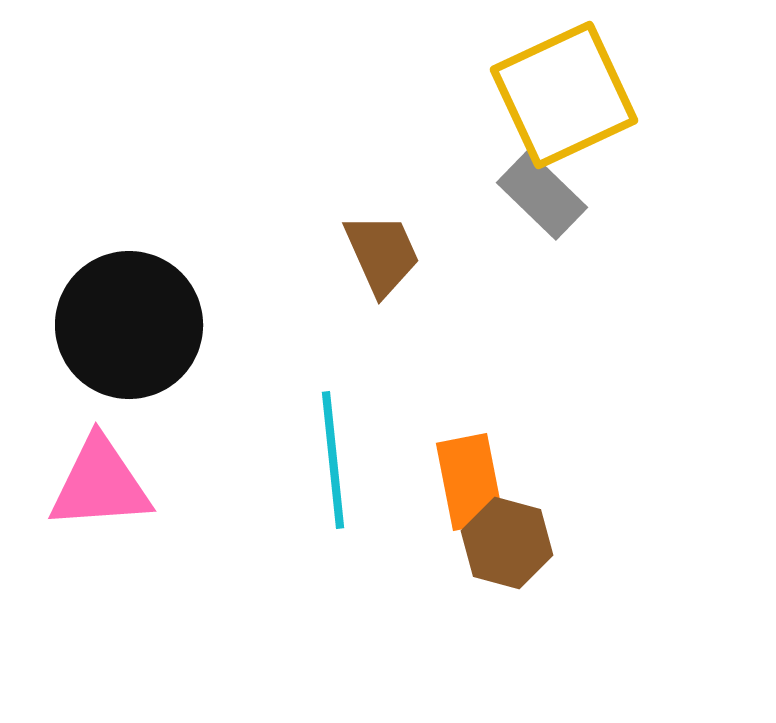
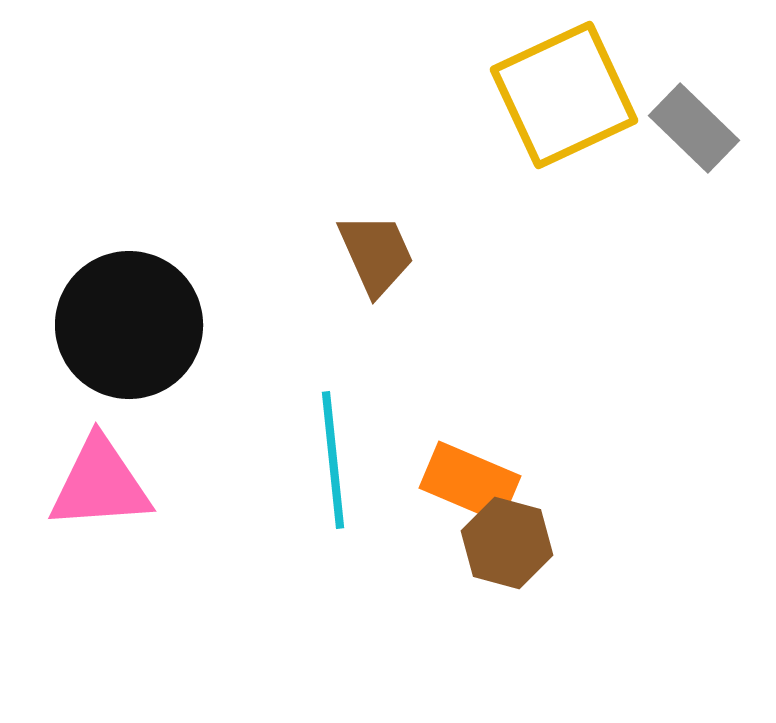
gray rectangle: moved 152 px right, 67 px up
brown trapezoid: moved 6 px left
orange rectangle: rotated 56 degrees counterclockwise
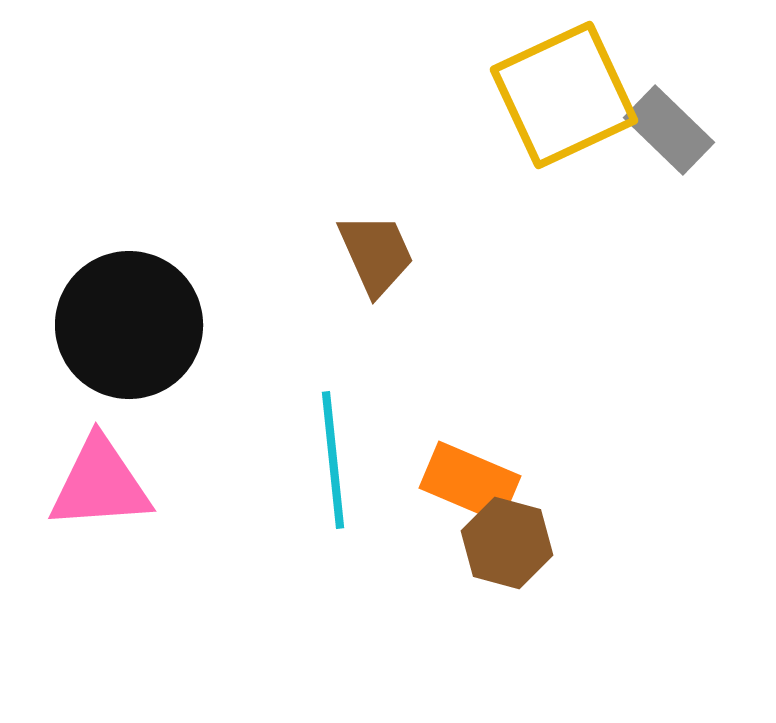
gray rectangle: moved 25 px left, 2 px down
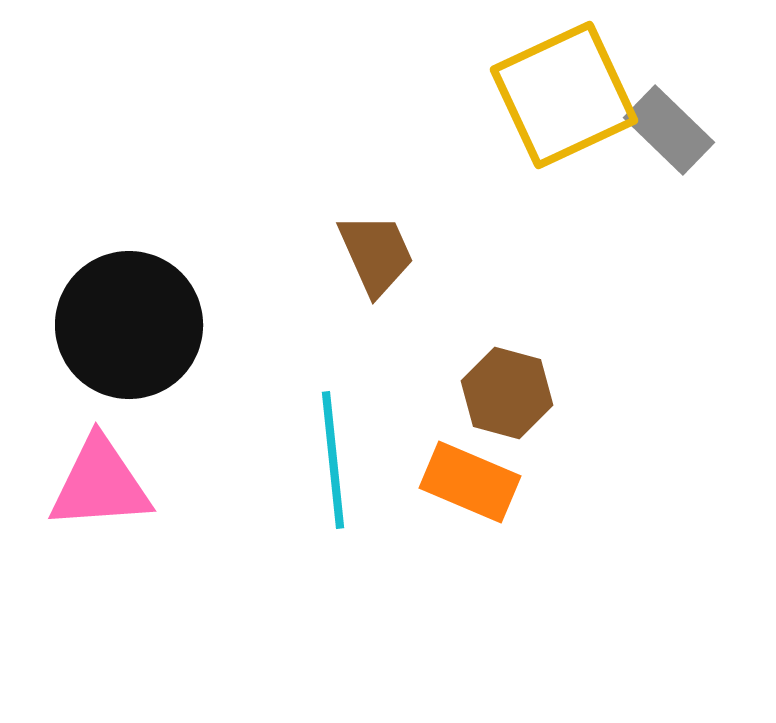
brown hexagon: moved 150 px up
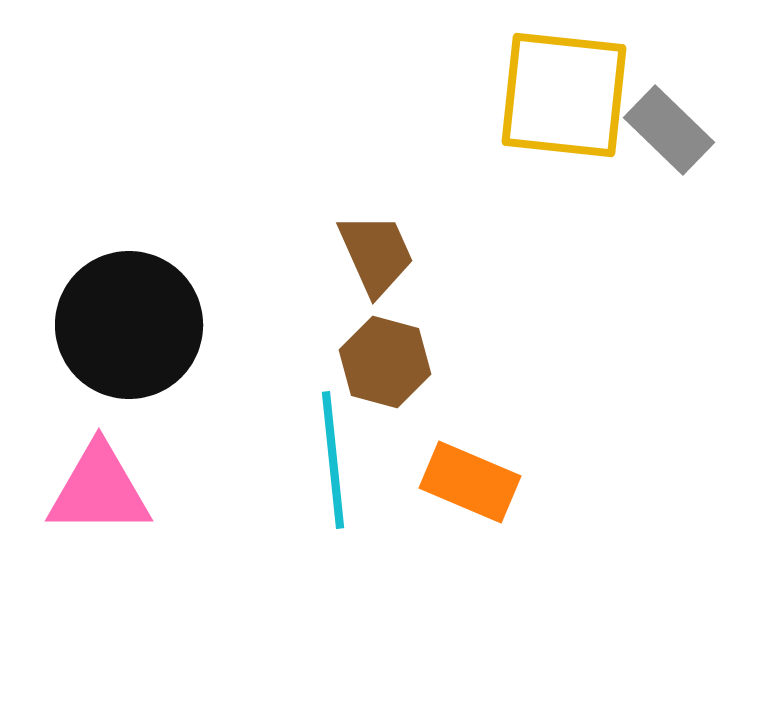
yellow square: rotated 31 degrees clockwise
brown hexagon: moved 122 px left, 31 px up
pink triangle: moved 1 px left, 6 px down; rotated 4 degrees clockwise
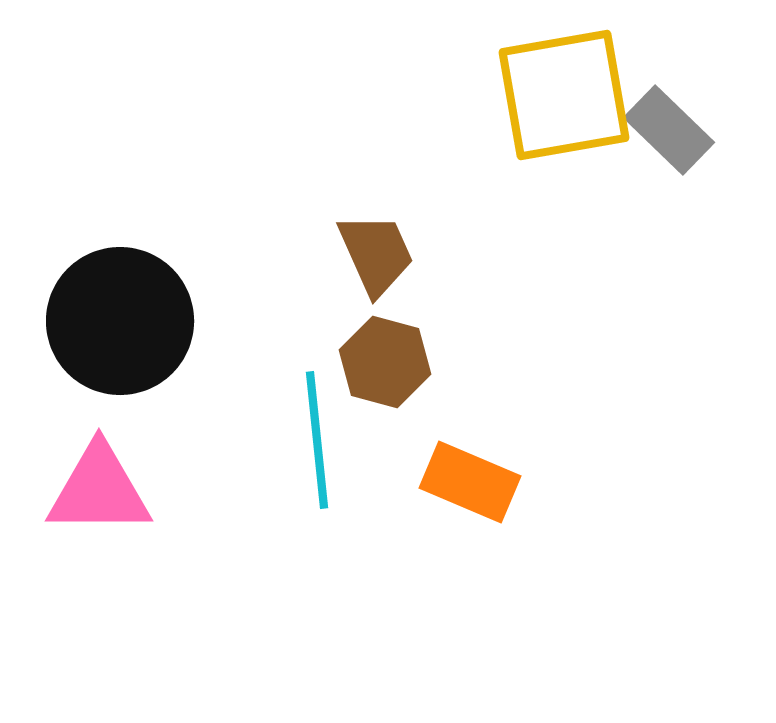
yellow square: rotated 16 degrees counterclockwise
black circle: moved 9 px left, 4 px up
cyan line: moved 16 px left, 20 px up
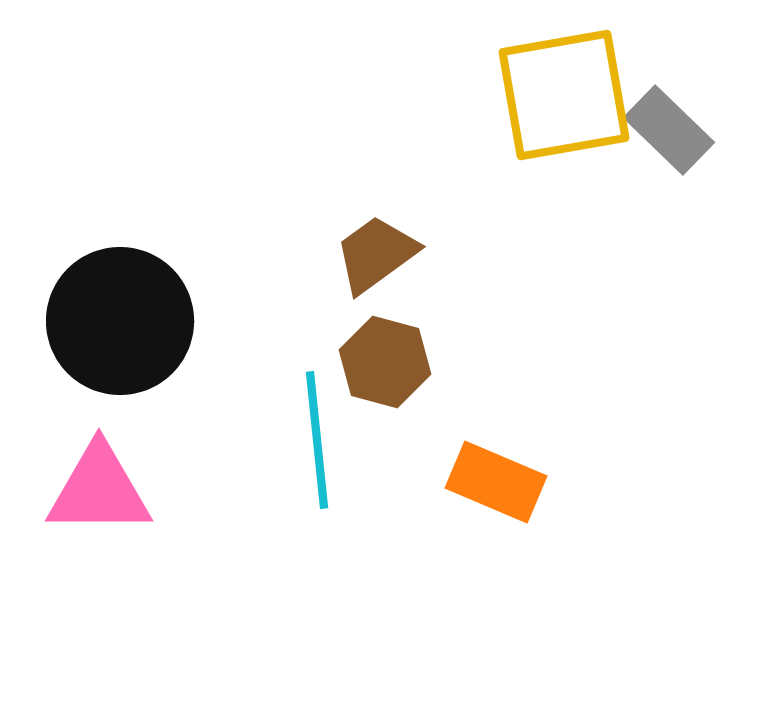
brown trapezoid: rotated 102 degrees counterclockwise
orange rectangle: moved 26 px right
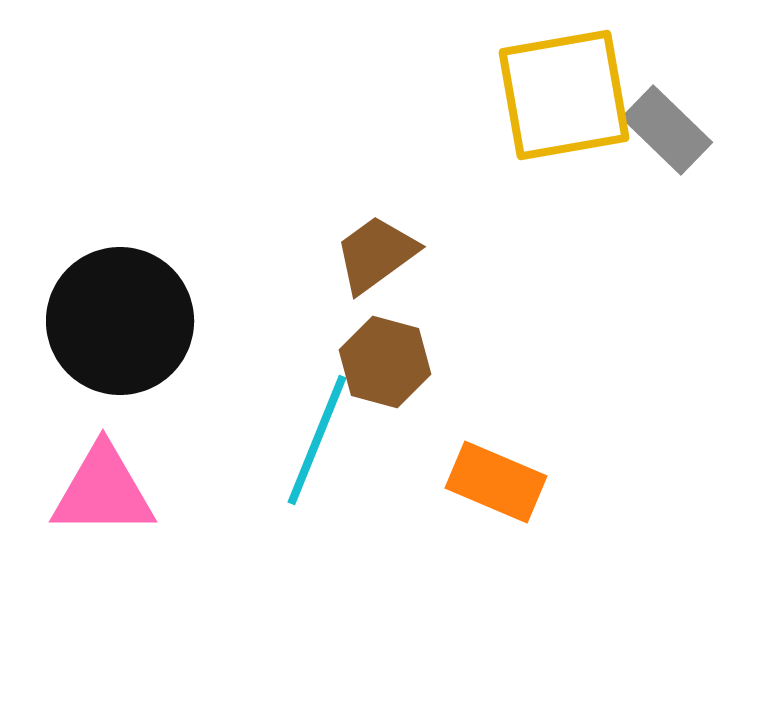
gray rectangle: moved 2 px left
cyan line: rotated 28 degrees clockwise
pink triangle: moved 4 px right, 1 px down
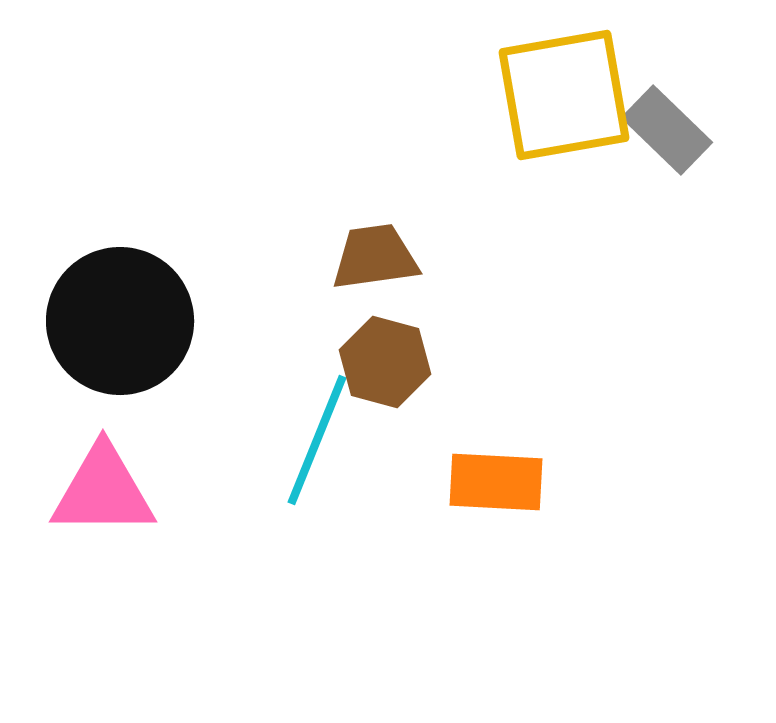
brown trapezoid: moved 1 px left, 3 px down; rotated 28 degrees clockwise
orange rectangle: rotated 20 degrees counterclockwise
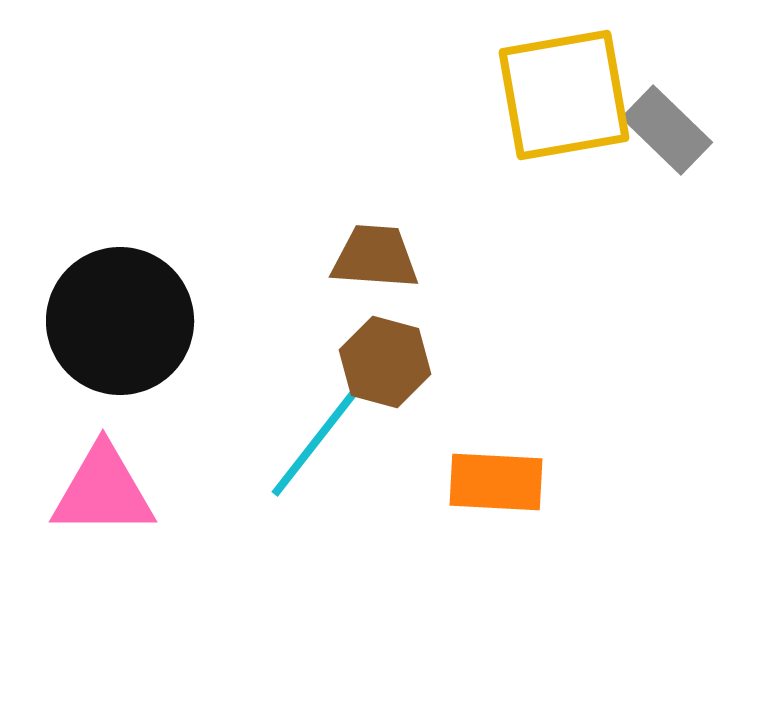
brown trapezoid: rotated 12 degrees clockwise
cyan line: rotated 16 degrees clockwise
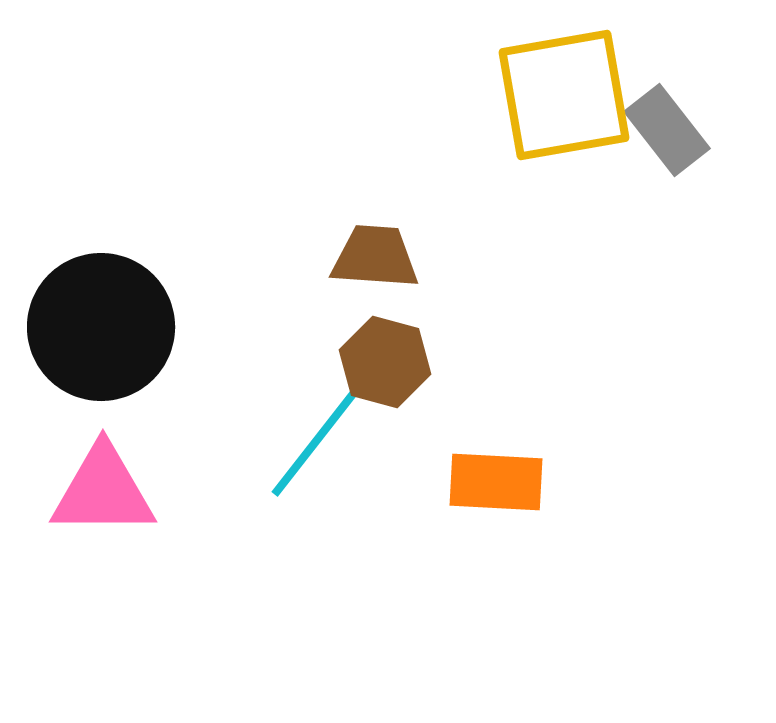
gray rectangle: rotated 8 degrees clockwise
black circle: moved 19 px left, 6 px down
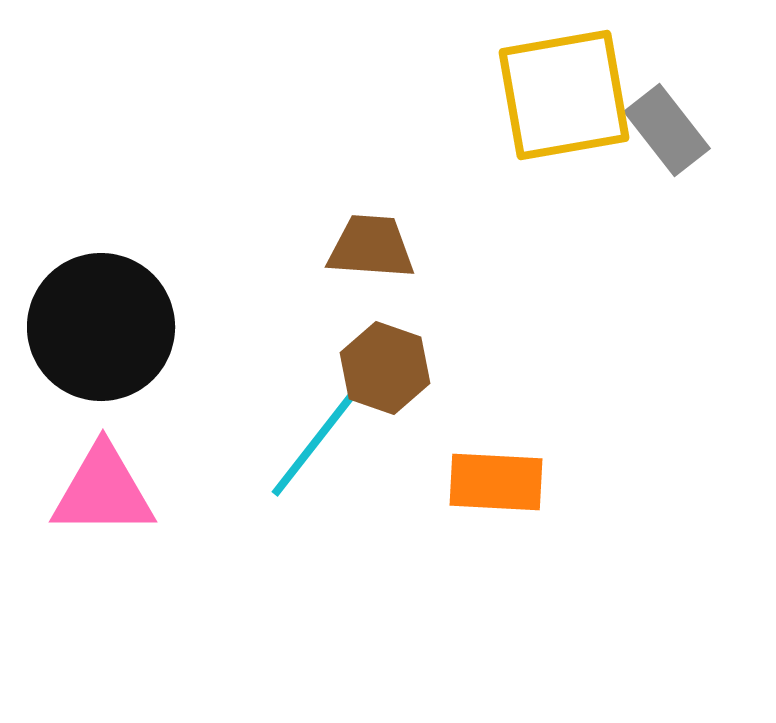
brown trapezoid: moved 4 px left, 10 px up
brown hexagon: moved 6 px down; rotated 4 degrees clockwise
